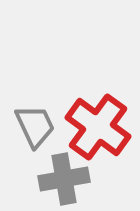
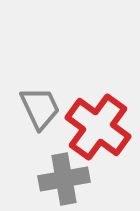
gray trapezoid: moved 5 px right, 18 px up
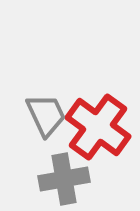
gray trapezoid: moved 6 px right, 7 px down
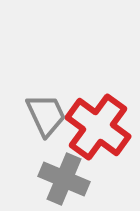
gray cross: rotated 33 degrees clockwise
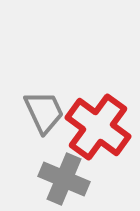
gray trapezoid: moved 2 px left, 3 px up
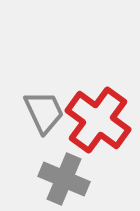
red cross: moved 7 px up
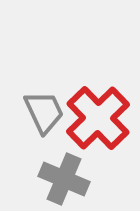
red cross: moved 2 px up; rotated 10 degrees clockwise
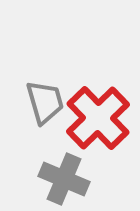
gray trapezoid: moved 1 px right, 10 px up; rotated 9 degrees clockwise
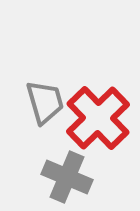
gray cross: moved 3 px right, 2 px up
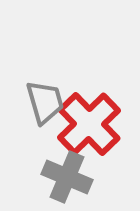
red cross: moved 9 px left, 6 px down
